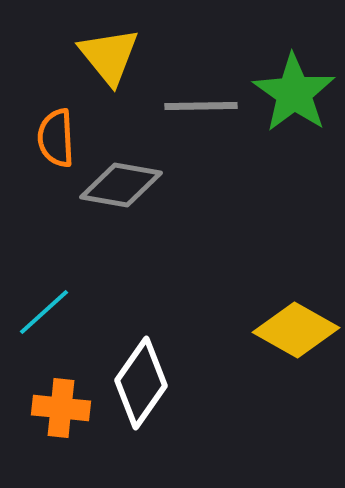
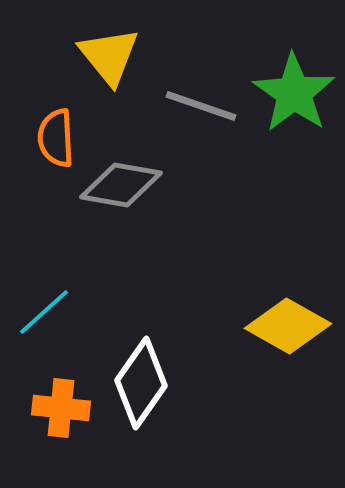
gray line: rotated 20 degrees clockwise
yellow diamond: moved 8 px left, 4 px up
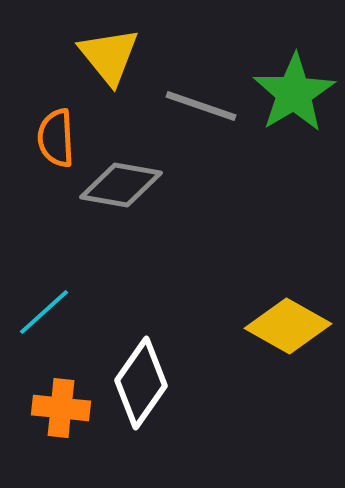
green star: rotated 6 degrees clockwise
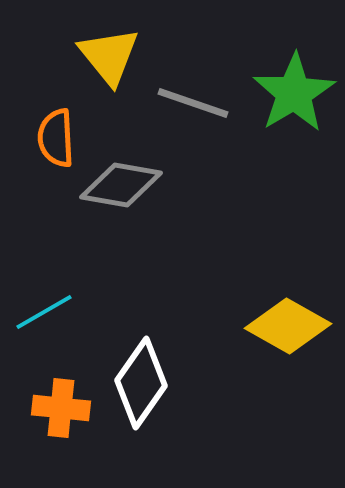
gray line: moved 8 px left, 3 px up
cyan line: rotated 12 degrees clockwise
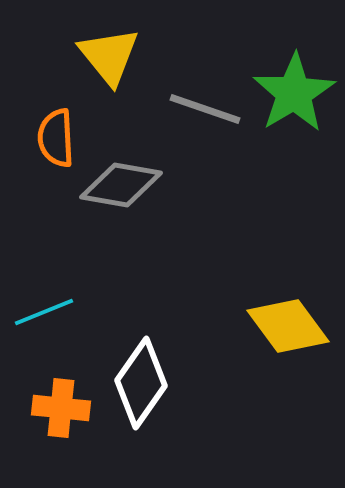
gray line: moved 12 px right, 6 px down
cyan line: rotated 8 degrees clockwise
yellow diamond: rotated 24 degrees clockwise
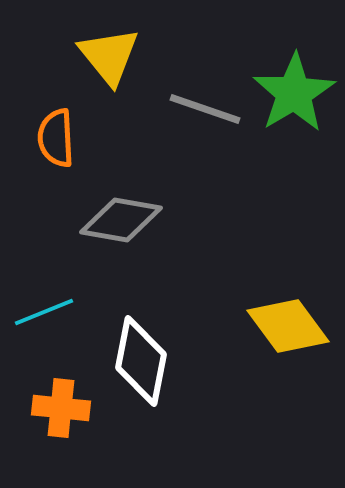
gray diamond: moved 35 px down
white diamond: moved 22 px up; rotated 24 degrees counterclockwise
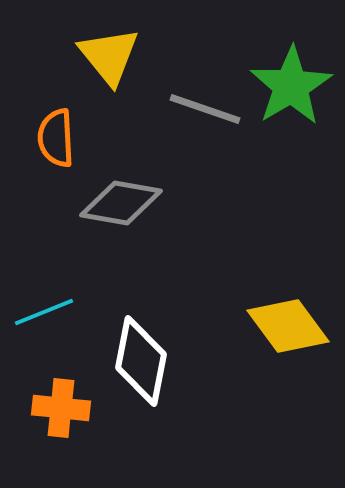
green star: moved 3 px left, 7 px up
gray diamond: moved 17 px up
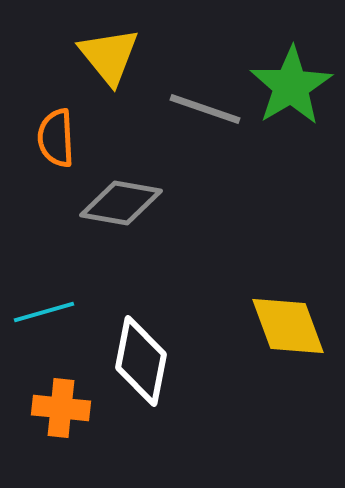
cyan line: rotated 6 degrees clockwise
yellow diamond: rotated 16 degrees clockwise
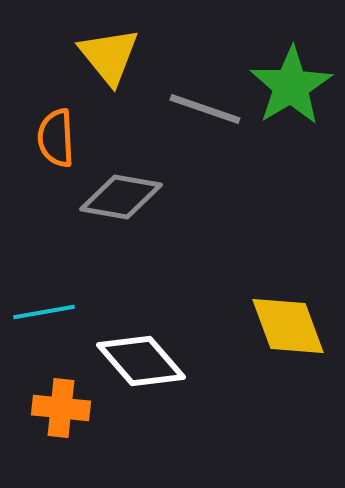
gray diamond: moved 6 px up
cyan line: rotated 6 degrees clockwise
white diamond: rotated 52 degrees counterclockwise
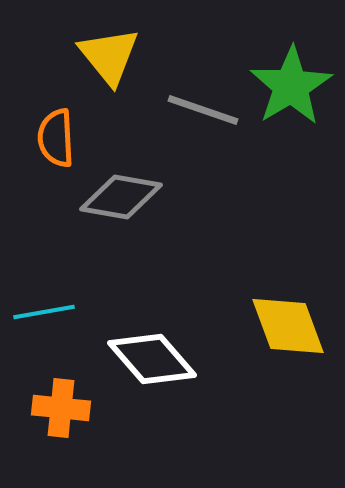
gray line: moved 2 px left, 1 px down
white diamond: moved 11 px right, 2 px up
